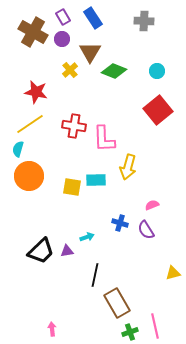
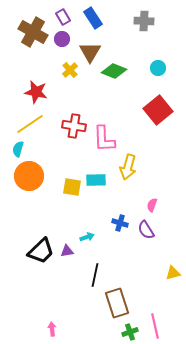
cyan circle: moved 1 px right, 3 px up
pink semicircle: rotated 48 degrees counterclockwise
brown rectangle: rotated 12 degrees clockwise
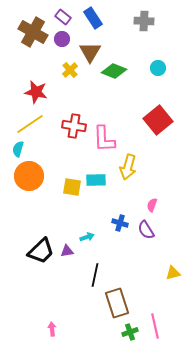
purple rectangle: rotated 21 degrees counterclockwise
red square: moved 10 px down
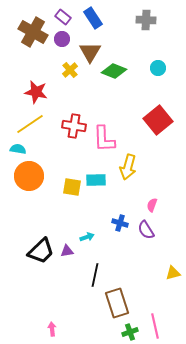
gray cross: moved 2 px right, 1 px up
cyan semicircle: rotated 84 degrees clockwise
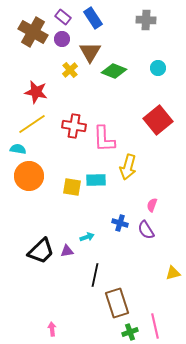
yellow line: moved 2 px right
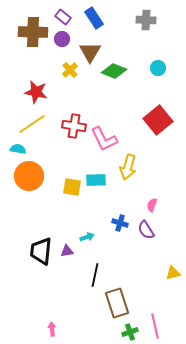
blue rectangle: moved 1 px right
brown cross: rotated 28 degrees counterclockwise
pink L-shape: rotated 24 degrees counterclockwise
black trapezoid: rotated 140 degrees clockwise
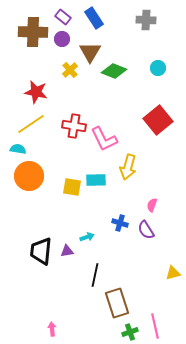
yellow line: moved 1 px left
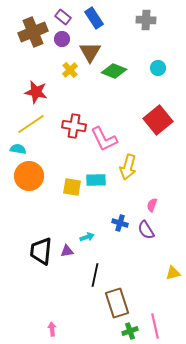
brown cross: rotated 24 degrees counterclockwise
green cross: moved 1 px up
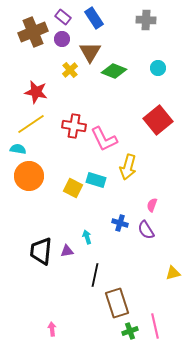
cyan rectangle: rotated 18 degrees clockwise
yellow square: moved 1 px right, 1 px down; rotated 18 degrees clockwise
cyan arrow: rotated 88 degrees counterclockwise
